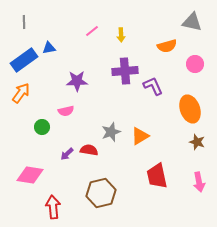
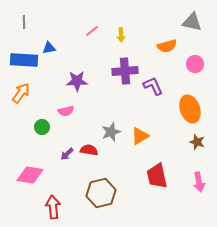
blue rectangle: rotated 40 degrees clockwise
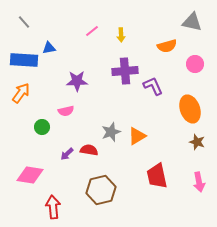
gray line: rotated 40 degrees counterclockwise
orange triangle: moved 3 px left
brown hexagon: moved 3 px up
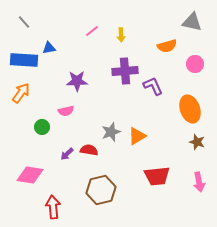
red trapezoid: rotated 84 degrees counterclockwise
